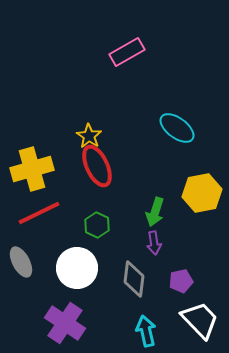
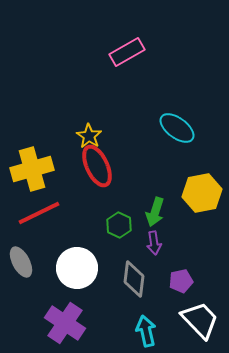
green hexagon: moved 22 px right
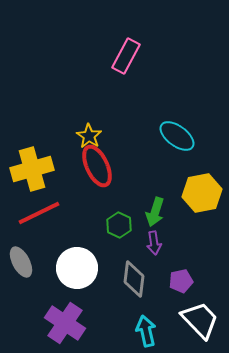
pink rectangle: moved 1 px left, 4 px down; rotated 32 degrees counterclockwise
cyan ellipse: moved 8 px down
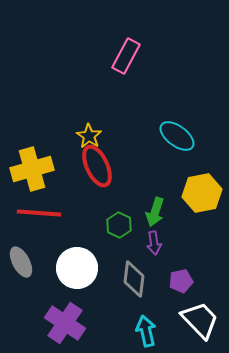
red line: rotated 30 degrees clockwise
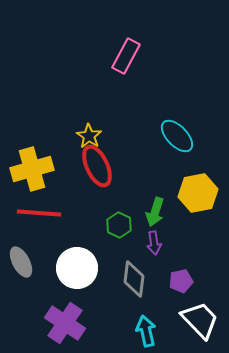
cyan ellipse: rotated 9 degrees clockwise
yellow hexagon: moved 4 px left
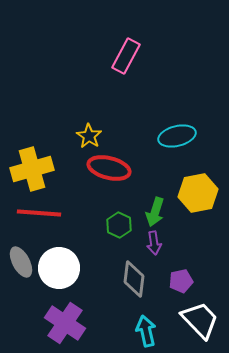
cyan ellipse: rotated 60 degrees counterclockwise
red ellipse: moved 12 px right, 2 px down; rotated 51 degrees counterclockwise
white circle: moved 18 px left
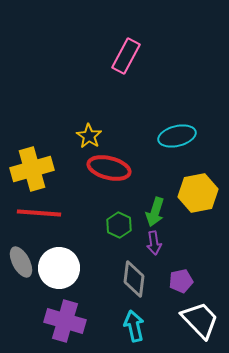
purple cross: moved 2 px up; rotated 18 degrees counterclockwise
cyan arrow: moved 12 px left, 5 px up
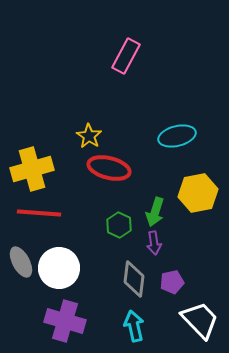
purple pentagon: moved 9 px left, 1 px down
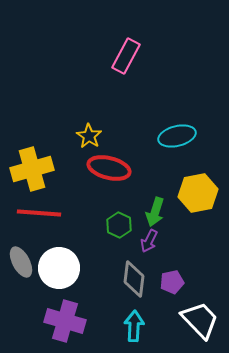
purple arrow: moved 5 px left, 2 px up; rotated 35 degrees clockwise
cyan arrow: rotated 16 degrees clockwise
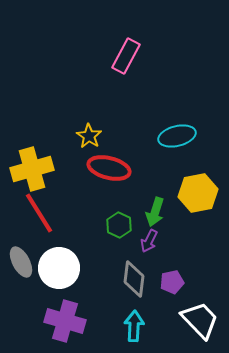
red line: rotated 54 degrees clockwise
